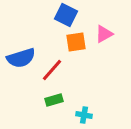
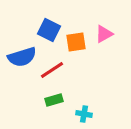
blue square: moved 17 px left, 15 px down
blue semicircle: moved 1 px right, 1 px up
red line: rotated 15 degrees clockwise
cyan cross: moved 1 px up
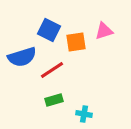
pink triangle: moved 3 px up; rotated 12 degrees clockwise
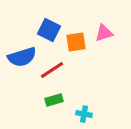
pink triangle: moved 2 px down
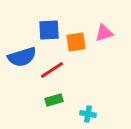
blue square: rotated 30 degrees counterclockwise
cyan cross: moved 4 px right
